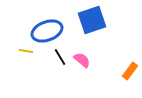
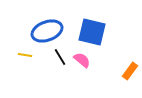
blue square: moved 12 px down; rotated 32 degrees clockwise
yellow line: moved 1 px left, 4 px down
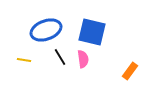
blue ellipse: moved 1 px left, 1 px up
yellow line: moved 1 px left, 5 px down
pink semicircle: moved 1 px right, 1 px up; rotated 42 degrees clockwise
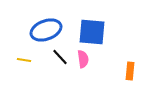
blue square: rotated 8 degrees counterclockwise
black line: rotated 12 degrees counterclockwise
orange rectangle: rotated 30 degrees counterclockwise
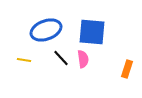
black line: moved 1 px right, 1 px down
orange rectangle: moved 3 px left, 2 px up; rotated 12 degrees clockwise
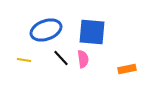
orange rectangle: rotated 60 degrees clockwise
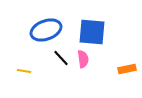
yellow line: moved 11 px down
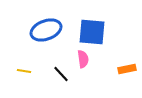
black line: moved 16 px down
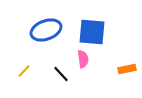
yellow line: rotated 56 degrees counterclockwise
